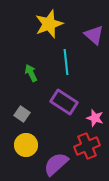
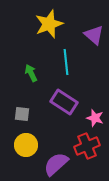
gray square: rotated 28 degrees counterclockwise
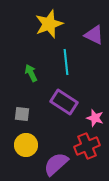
purple triangle: rotated 15 degrees counterclockwise
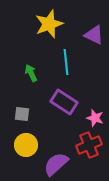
red cross: moved 2 px right, 1 px up
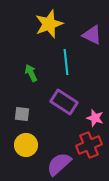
purple triangle: moved 2 px left
purple semicircle: moved 3 px right
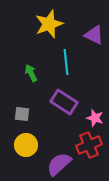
purple triangle: moved 2 px right
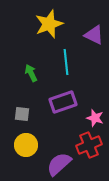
purple rectangle: moved 1 px left; rotated 52 degrees counterclockwise
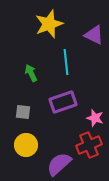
gray square: moved 1 px right, 2 px up
